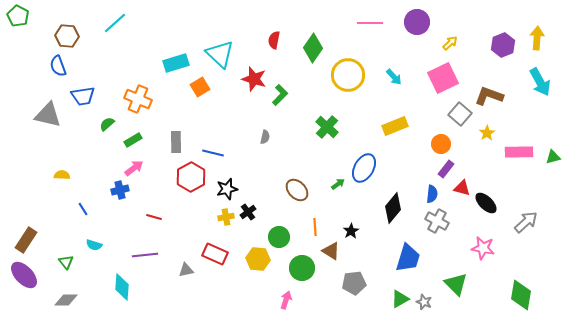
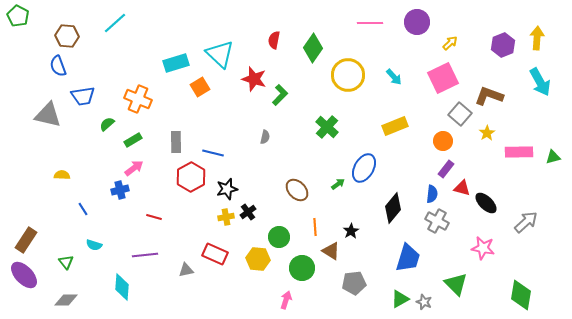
orange circle at (441, 144): moved 2 px right, 3 px up
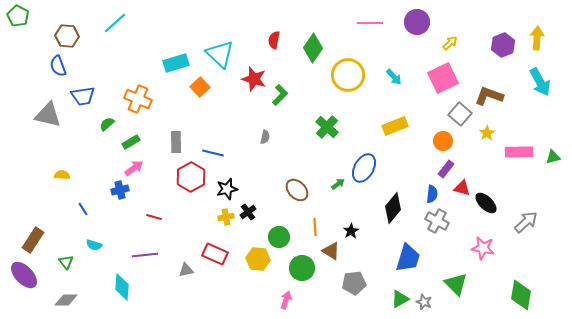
orange square at (200, 87): rotated 12 degrees counterclockwise
green rectangle at (133, 140): moved 2 px left, 2 px down
brown rectangle at (26, 240): moved 7 px right
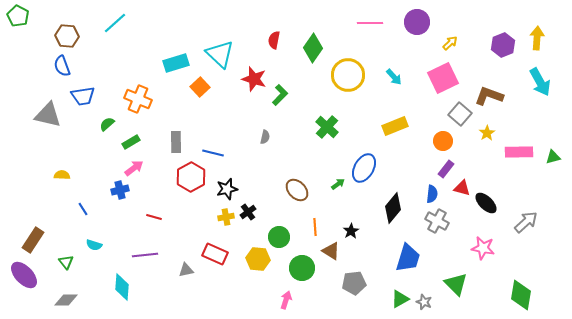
blue semicircle at (58, 66): moved 4 px right
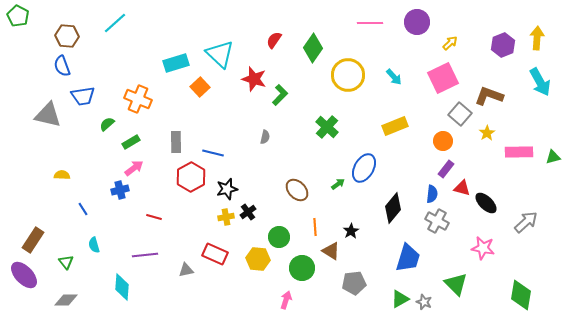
red semicircle at (274, 40): rotated 24 degrees clockwise
cyan semicircle at (94, 245): rotated 56 degrees clockwise
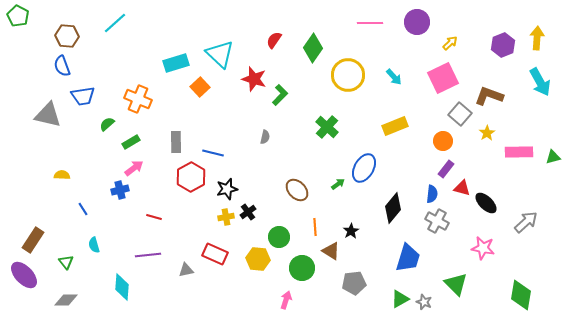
purple line at (145, 255): moved 3 px right
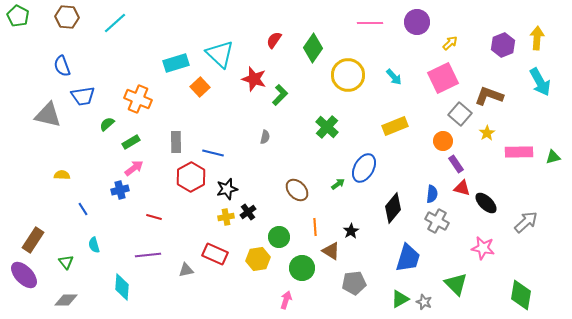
brown hexagon at (67, 36): moved 19 px up
purple rectangle at (446, 169): moved 10 px right, 5 px up; rotated 72 degrees counterclockwise
yellow hexagon at (258, 259): rotated 15 degrees counterclockwise
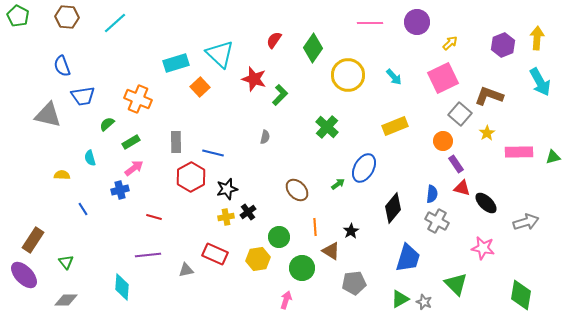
gray arrow at (526, 222): rotated 25 degrees clockwise
cyan semicircle at (94, 245): moved 4 px left, 87 px up
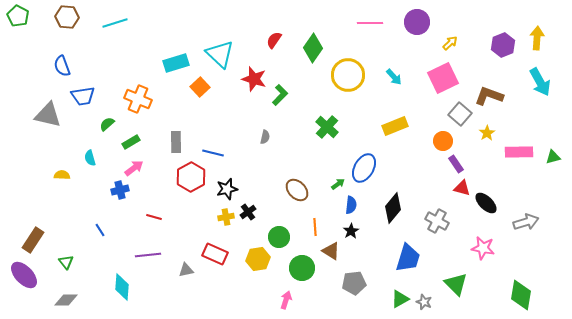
cyan line at (115, 23): rotated 25 degrees clockwise
blue semicircle at (432, 194): moved 81 px left, 11 px down
blue line at (83, 209): moved 17 px right, 21 px down
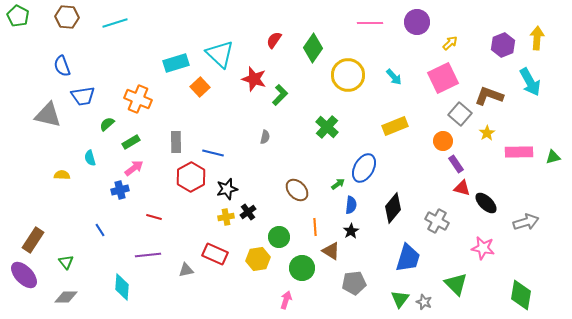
cyan arrow at (540, 82): moved 10 px left
green triangle at (400, 299): rotated 24 degrees counterclockwise
gray diamond at (66, 300): moved 3 px up
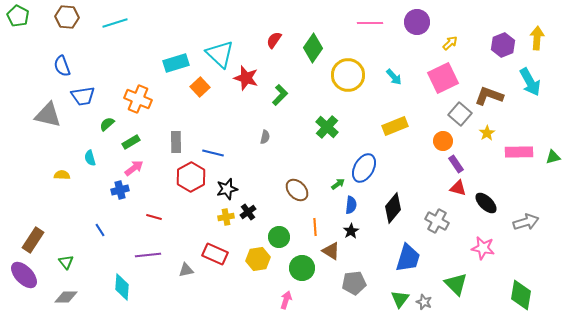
red star at (254, 79): moved 8 px left, 1 px up
red triangle at (462, 188): moved 4 px left
